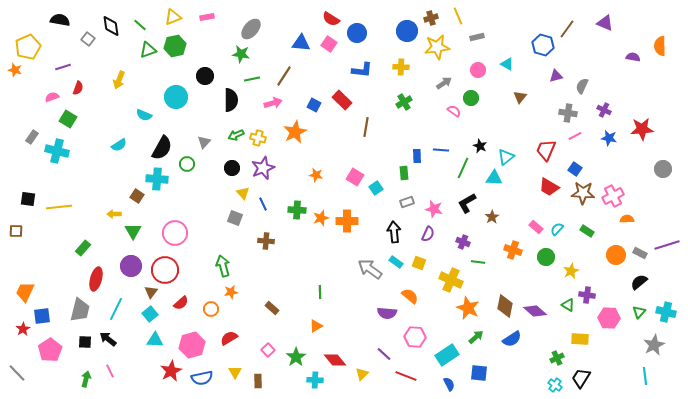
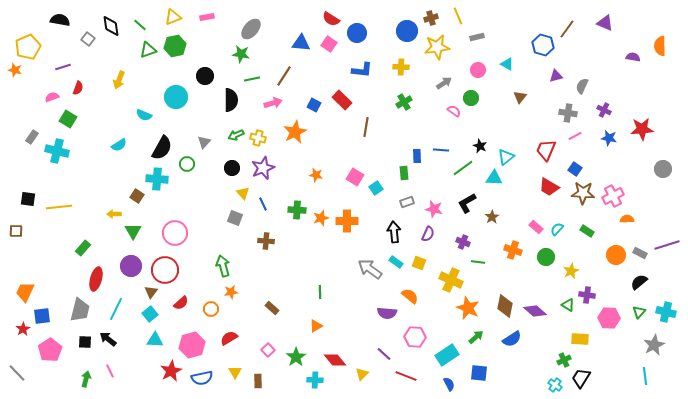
green line at (463, 168): rotated 30 degrees clockwise
green cross at (557, 358): moved 7 px right, 2 px down
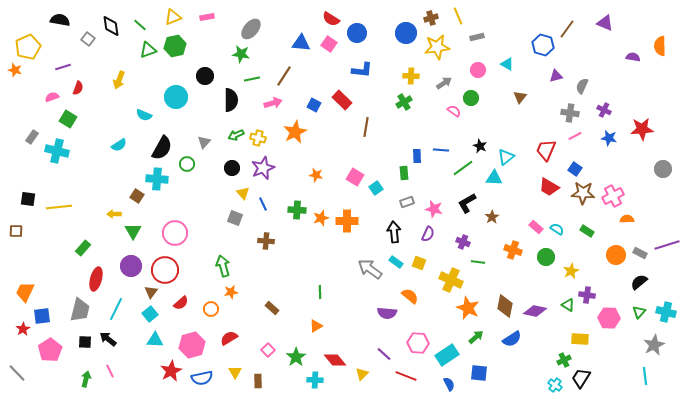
blue circle at (407, 31): moved 1 px left, 2 px down
yellow cross at (401, 67): moved 10 px right, 9 px down
gray cross at (568, 113): moved 2 px right
cyan semicircle at (557, 229): rotated 80 degrees clockwise
purple diamond at (535, 311): rotated 30 degrees counterclockwise
pink hexagon at (415, 337): moved 3 px right, 6 px down
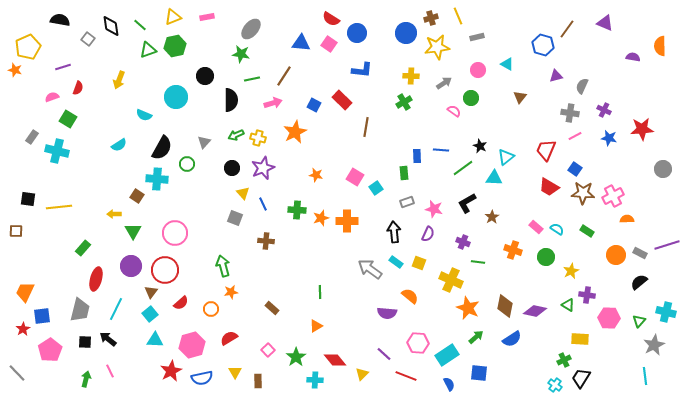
green triangle at (639, 312): moved 9 px down
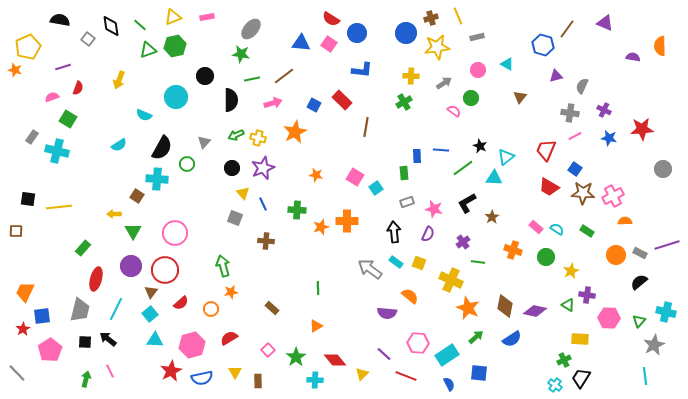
brown line at (284, 76): rotated 20 degrees clockwise
orange star at (321, 218): moved 9 px down
orange semicircle at (627, 219): moved 2 px left, 2 px down
purple cross at (463, 242): rotated 32 degrees clockwise
green line at (320, 292): moved 2 px left, 4 px up
